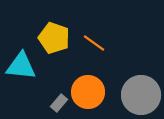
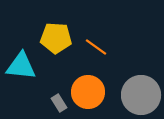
yellow pentagon: moved 2 px right; rotated 16 degrees counterclockwise
orange line: moved 2 px right, 4 px down
gray rectangle: rotated 72 degrees counterclockwise
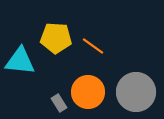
orange line: moved 3 px left, 1 px up
cyan triangle: moved 1 px left, 5 px up
gray circle: moved 5 px left, 3 px up
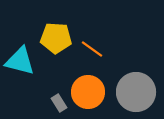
orange line: moved 1 px left, 3 px down
cyan triangle: rotated 8 degrees clockwise
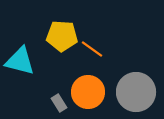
yellow pentagon: moved 6 px right, 2 px up
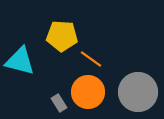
orange line: moved 1 px left, 10 px down
gray circle: moved 2 px right
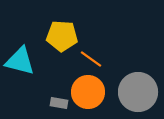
gray rectangle: rotated 48 degrees counterclockwise
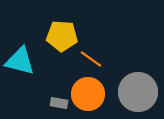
orange circle: moved 2 px down
